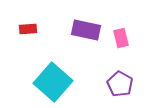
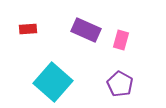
purple rectangle: rotated 12 degrees clockwise
pink rectangle: moved 2 px down; rotated 30 degrees clockwise
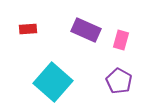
purple pentagon: moved 1 px left, 3 px up
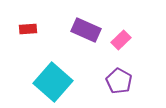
pink rectangle: rotated 30 degrees clockwise
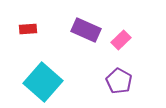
cyan square: moved 10 px left
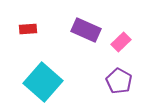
pink rectangle: moved 2 px down
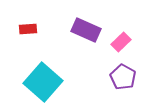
purple pentagon: moved 4 px right, 4 px up
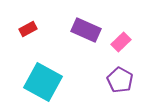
red rectangle: rotated 24 degrees counterclockwise
purple pentagon: moved 3 px left, 3 px down
cyan square: rotated 12 degrees counterclockwise
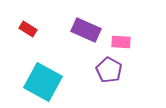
red rectangle: rotated 60 degrees clockwise
pink rectangle: rotated 48 degrees clockwise
purple pentagon: moved 11 px left, 10 px up
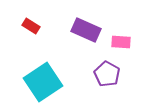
red rectangle: moved 3 px right, 3 px up
purple pentagon: moved 2 px left, 4 px down
cyan square: rotated 27 degrees clockwise
